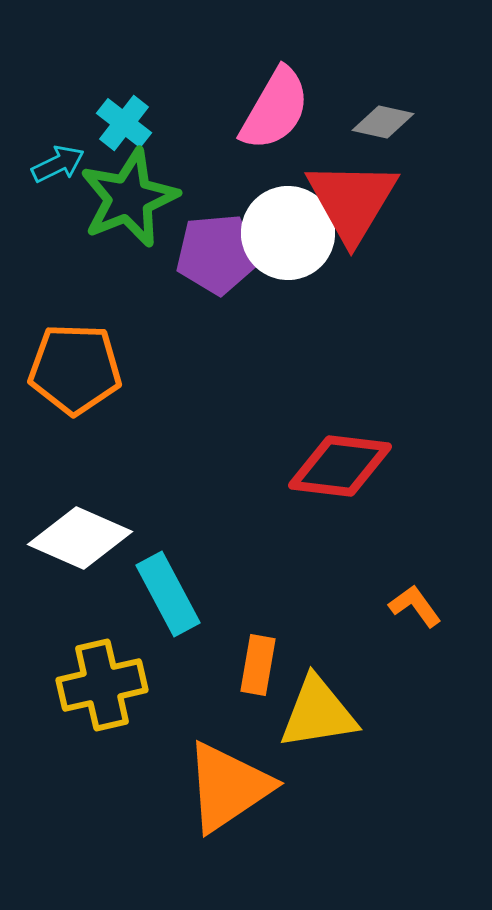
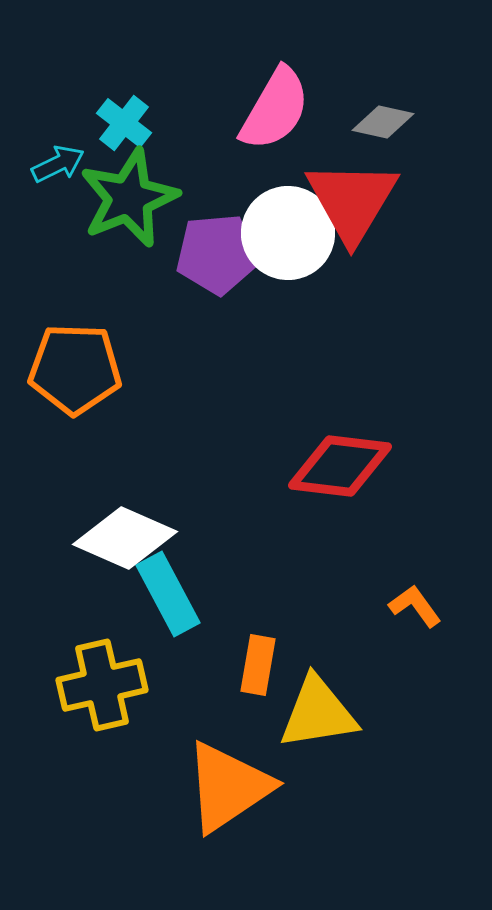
white diamond: moved 45 px right
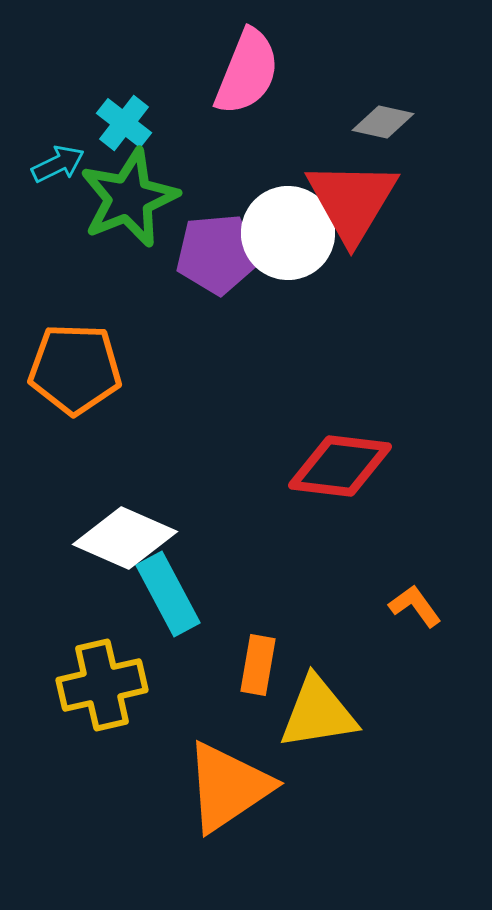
pink semicircle: moved 28 px left, 37 px up; rotated 8 degrees counterclockwise
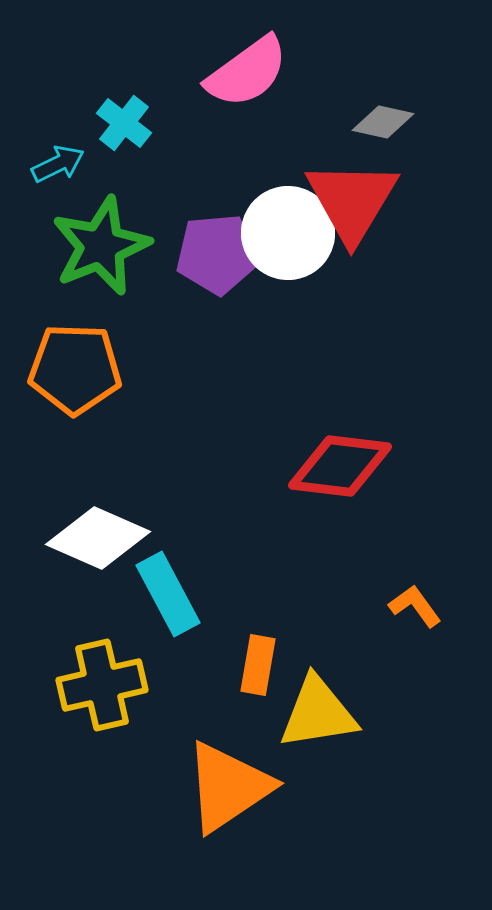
pink semicircle: rotated 32 degrees clockwise
green star: moved 28 px left, 48 px down
white diamond: moved 27 px left
